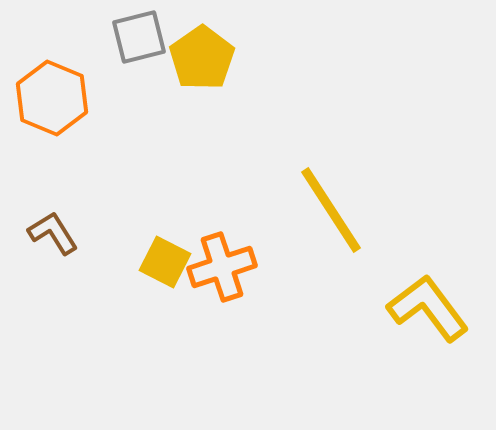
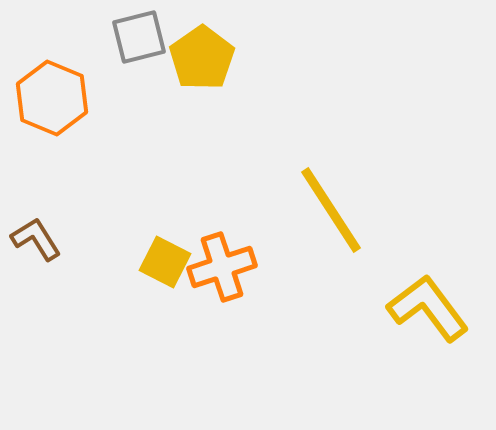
brown L-shape: moved 17 px left, 6 px down
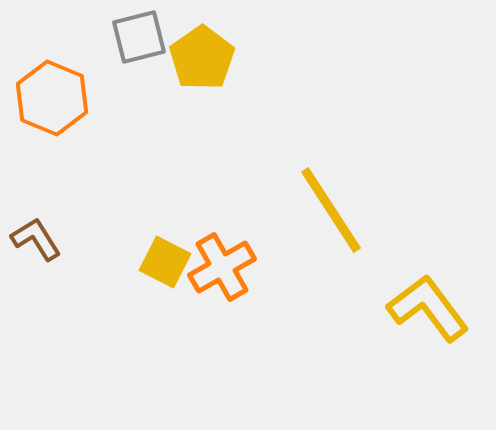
orange cross: rotated 12 degrees counterclockwise
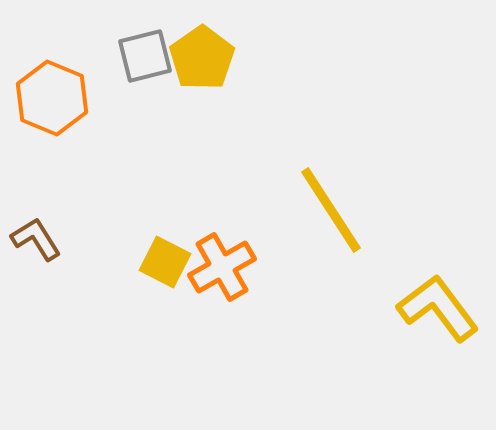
gray square: moved 6 px right, 19 px down
yellow L-shape: moved 10 px right
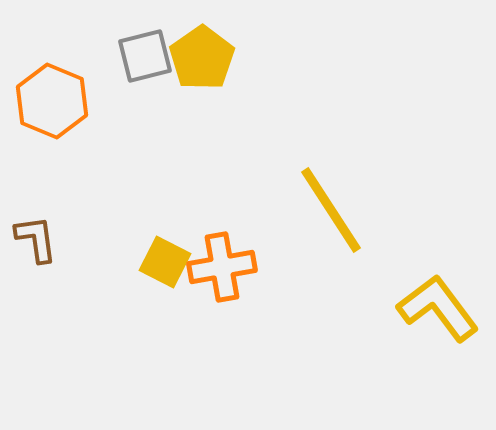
orange hexagon: moved 3 px down
brown L-shape: rotated 24 degrees clockwise
orange cross: rotated 20 degrees clockwise
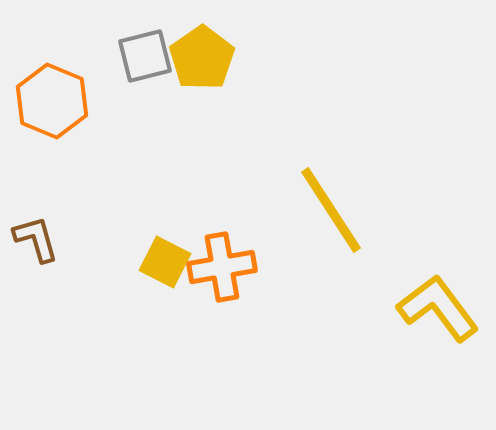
brown L-shape: rotated 8 degrees counterclockwise
